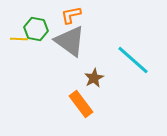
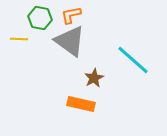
green hexagon: moved 4 px right, 11 px up
orange rectangle: rotated 40 degrees counterclockwise
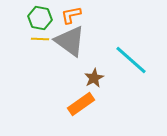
yellow line: moved 21 px right
cyan line: moved 2 px left
orange rectangle: rotated 48 degrees counterclockwise
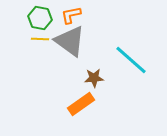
brown star: rotated 24 degrees clockwise
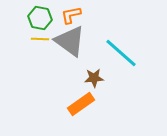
cyan line: moved 10 px left, 7 px up
